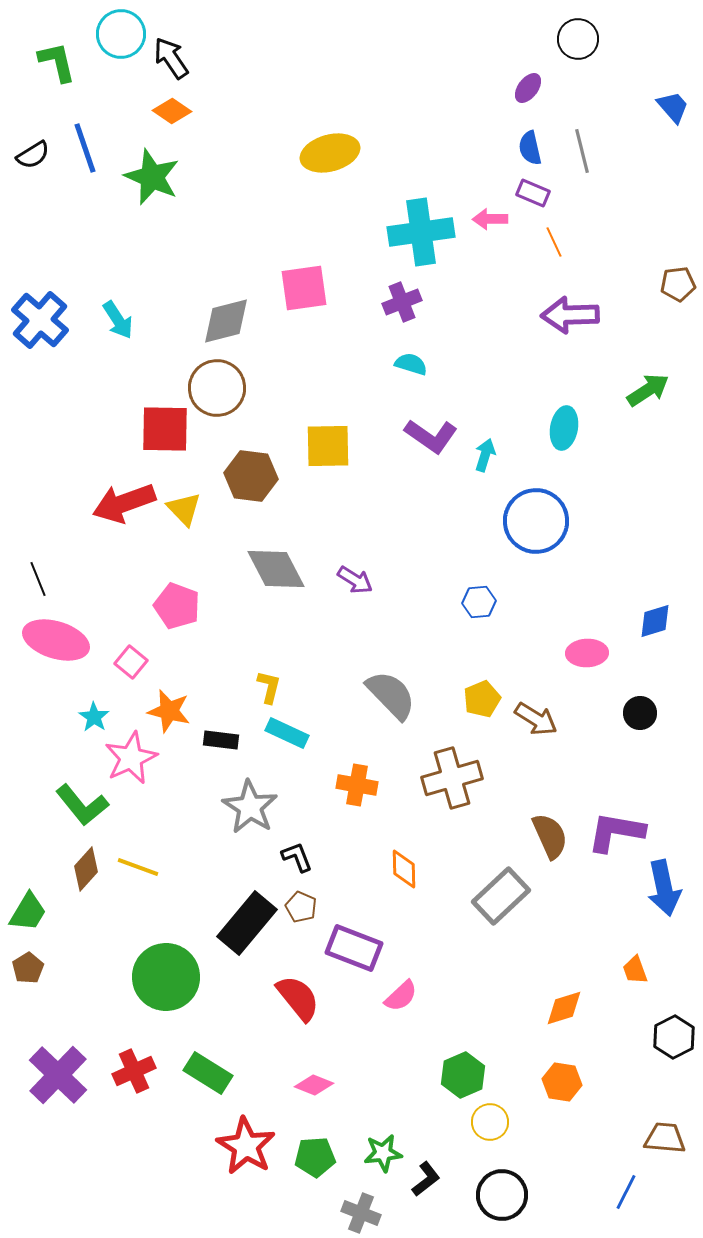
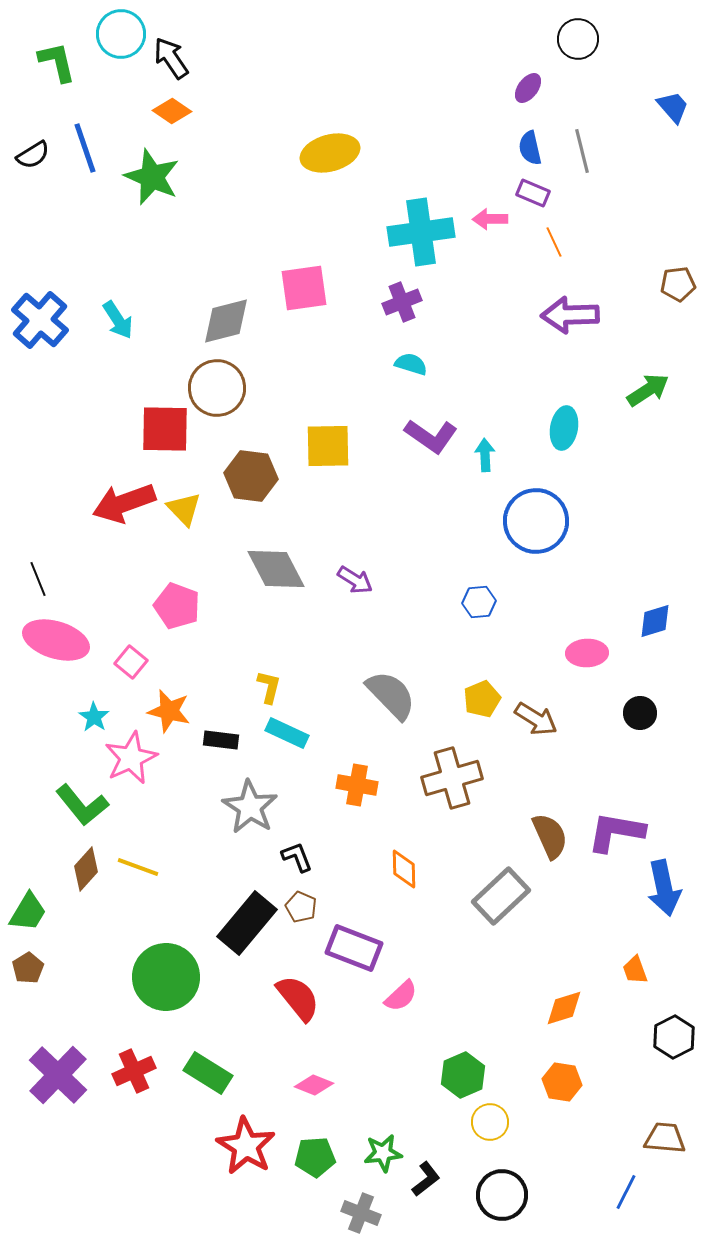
cyan arrow at (485, 455): rotated 20 degrees counterclockwise
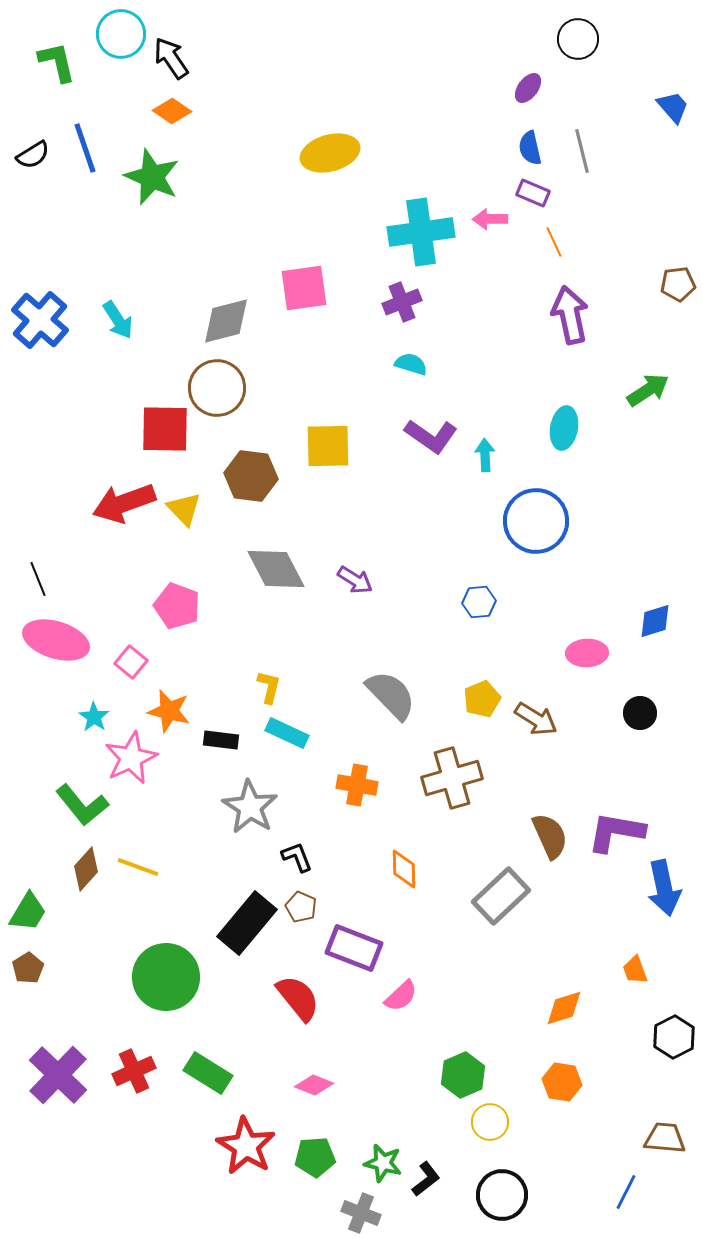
purple arrow at (570, 315): rotated 80 degrees clockwise
green star at (383, 1153): moved 10 px down; rotated 21 degrees clockwise
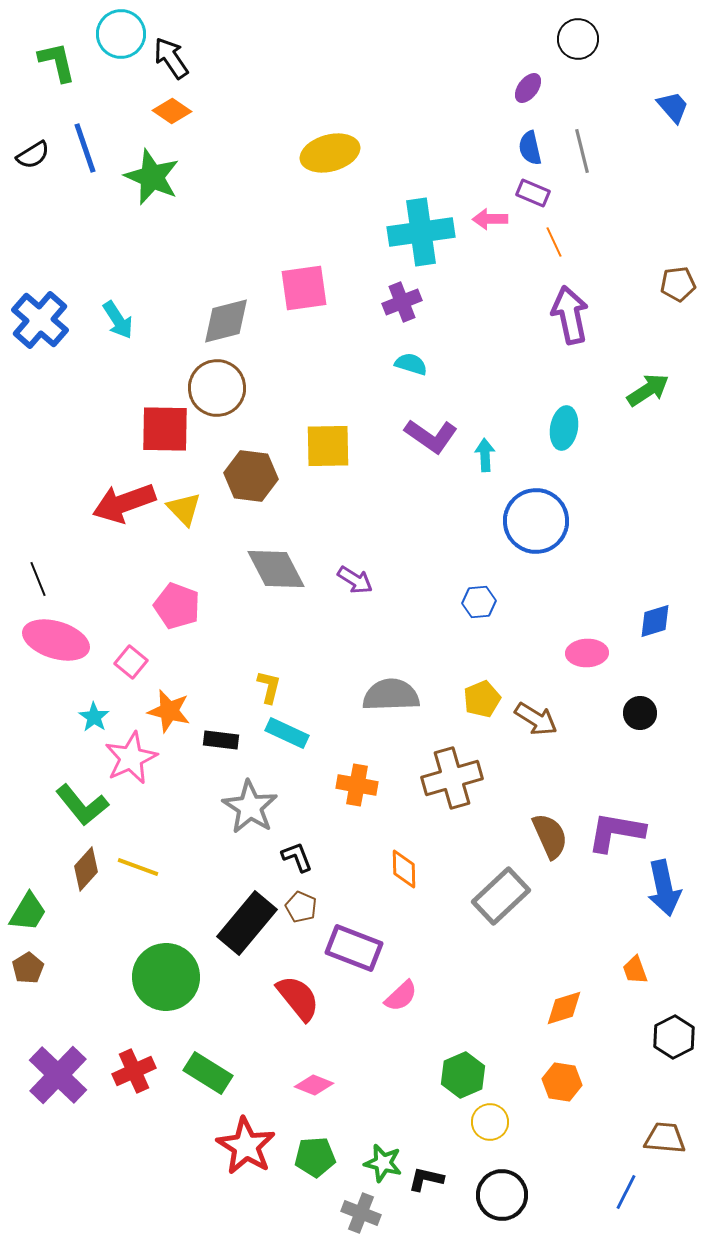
gray semicircle at (391, 695): rotated 48 degrees counterclockwise
black L-shape at (426, 1179): rotated 129 degrees counterclockwise
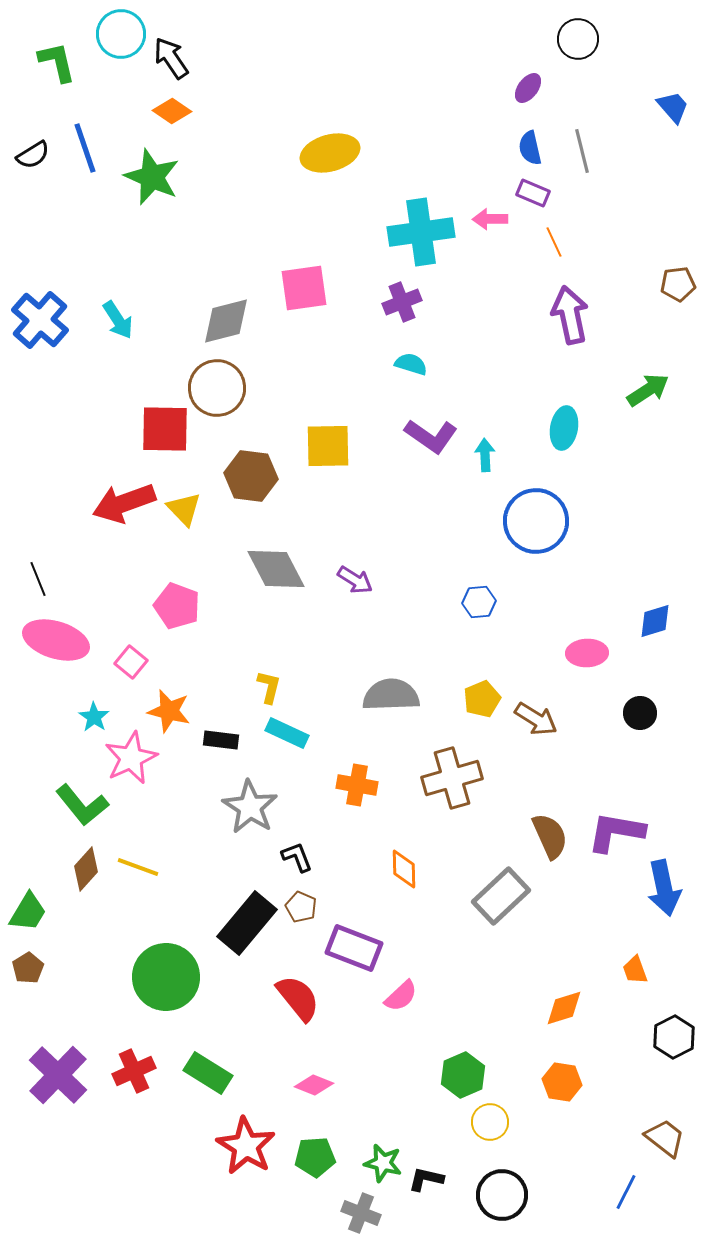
brown trapezoid at (665, 1138): rotated 33 degrees clockwise
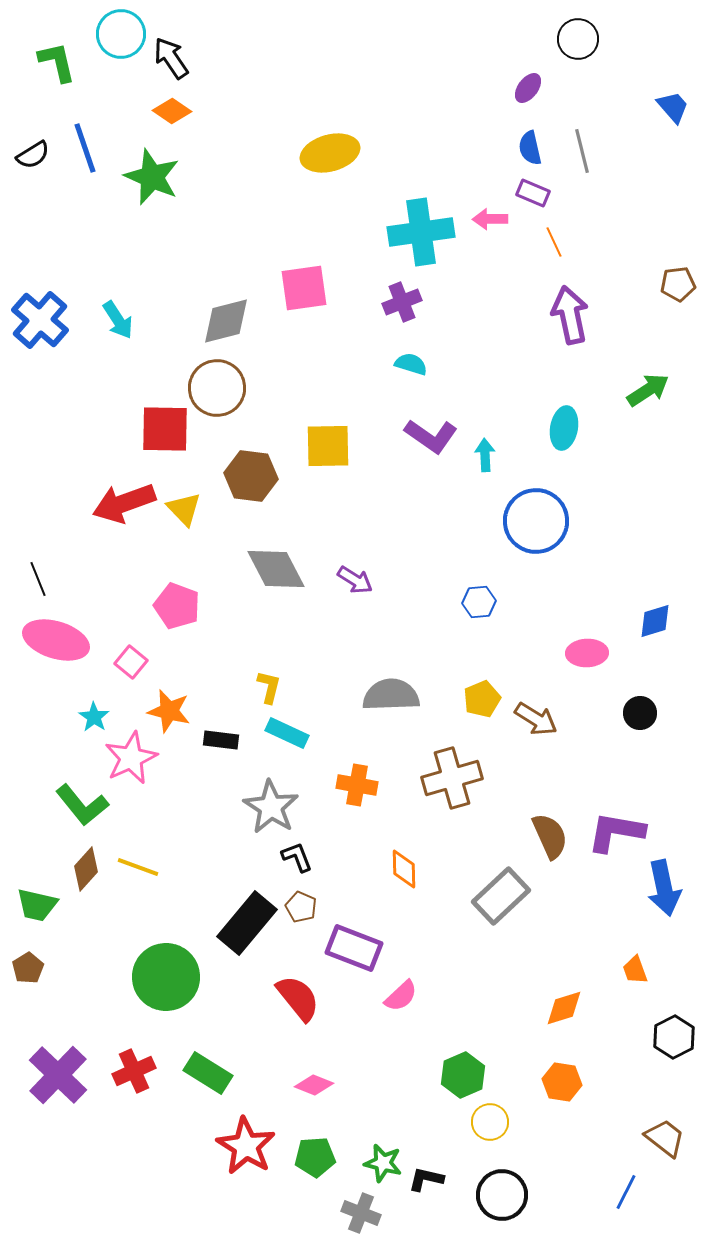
gray star at (250, 807): moved 21 px right
green trapezoid at (28, 912): moved 9 px right, 7 px up; rotated 72 degrees clockwise
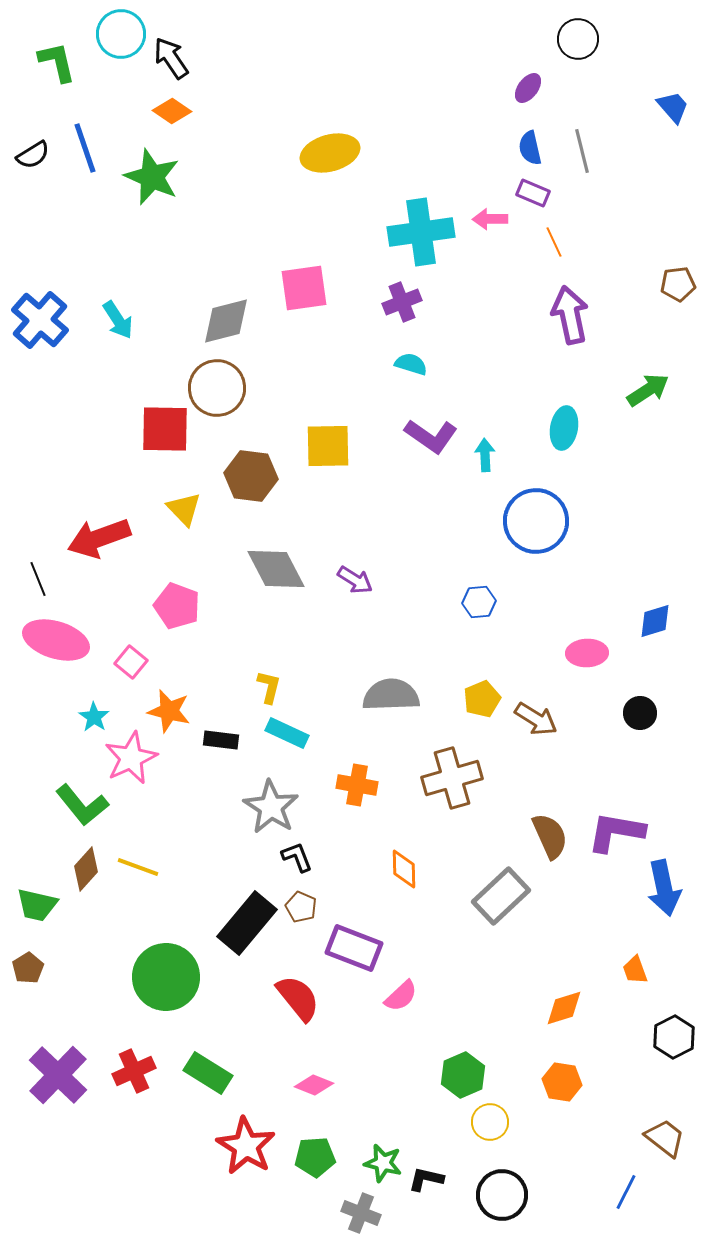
red arrow at (124, 503): moved 25 px left, 35 px down
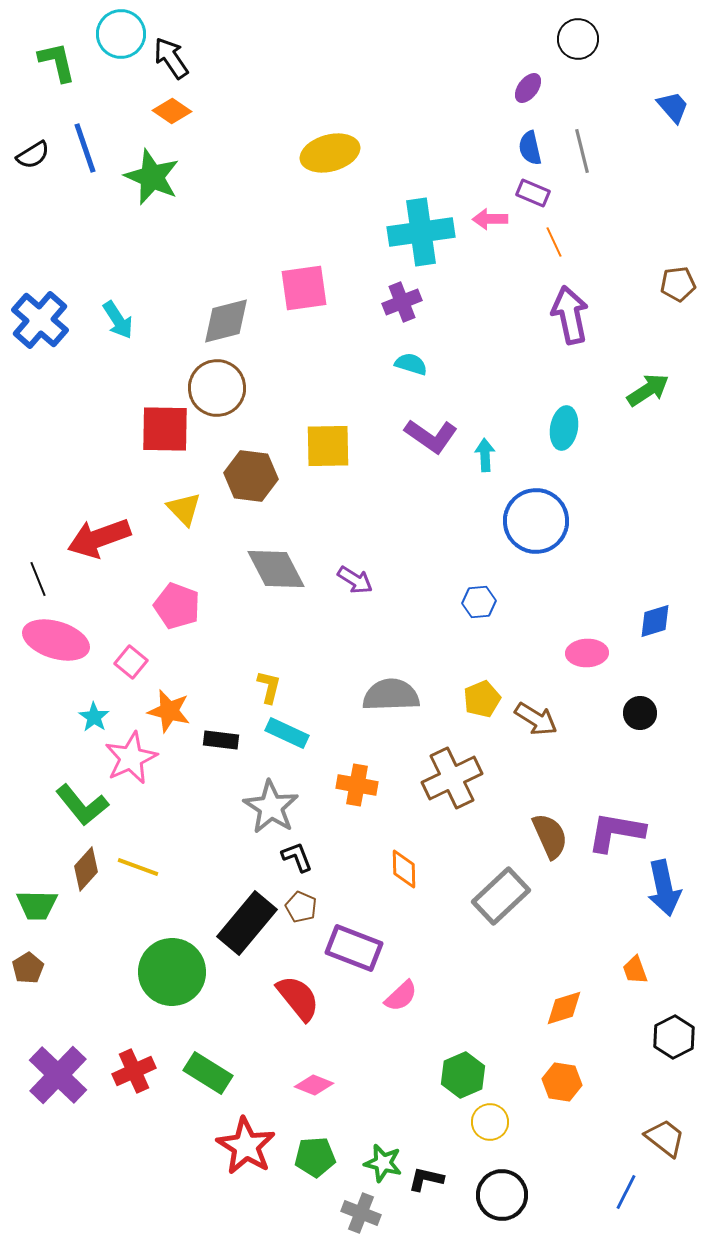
brown cross at (452, 778): rotated 10 degrees counterclockwise
green trapezoid at (37, 905): rotated 12 degrees counterclockwise
green circle at (166, 977): moved 6 px right, 5 px up
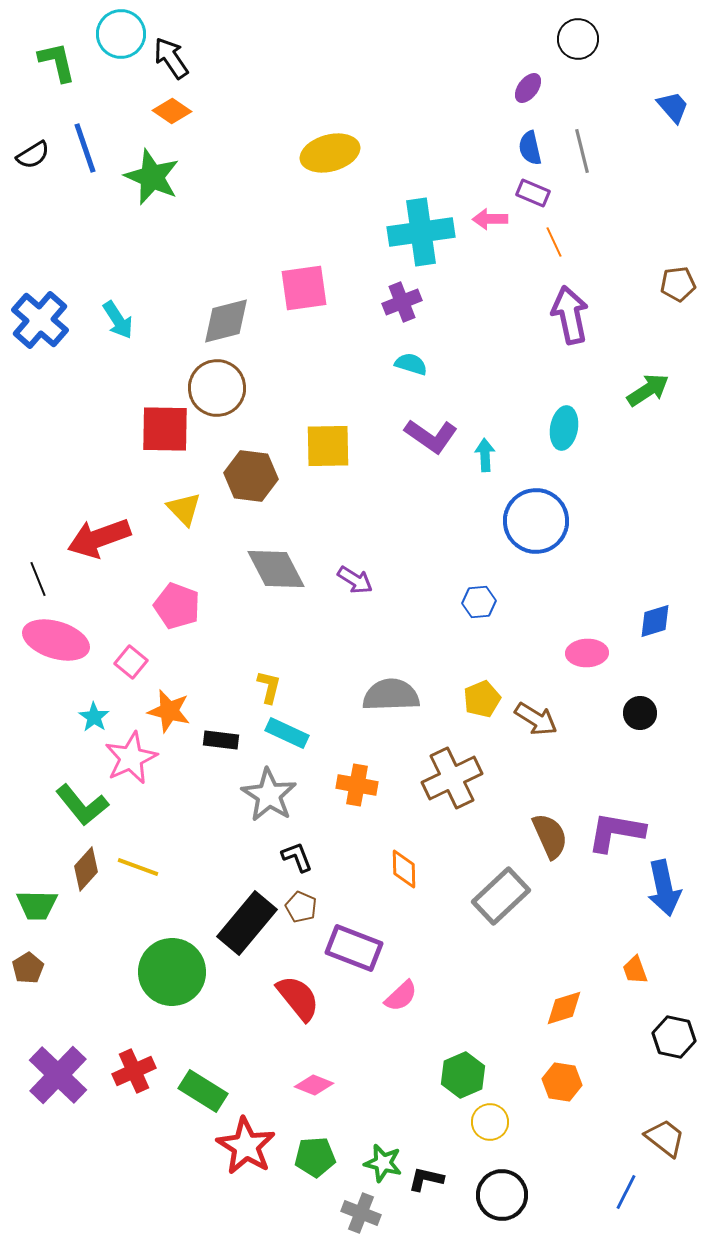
gray star at (271, 807): moved 2 px left, 12 px up
black hexagon at (674, 1037): rotated 21 degrees counterclockwise
green rectangle at (208, 1073): moved 5 px left, 18 px down
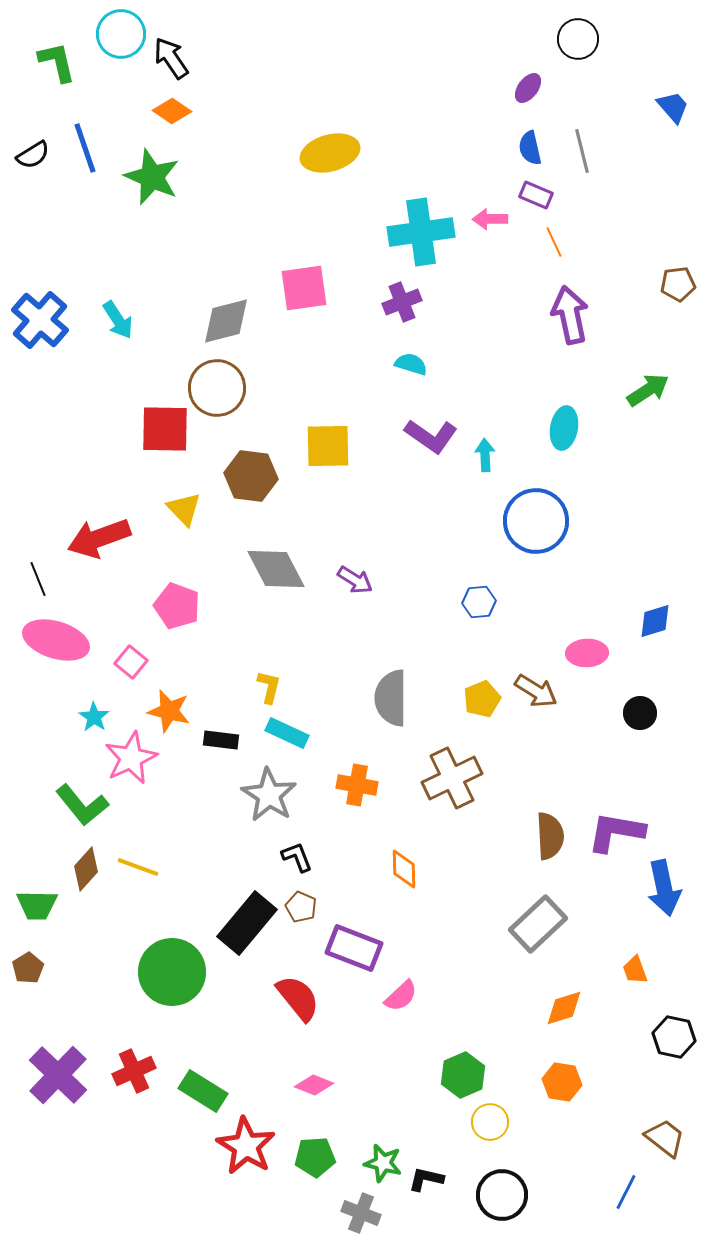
purple rectangle at (533, 193): moved 3 px right, 2 px down
gray semicircle at (391, 695): moved 3 px down; rotated 88 degrees counterclockwise
brown arrow at (536, 719): moved 28 px up
brown semicircle at (550, 836): rotated 21 degrees clockwise
gray rectangle at (501, 896): moved 37 px right, 28 px down
